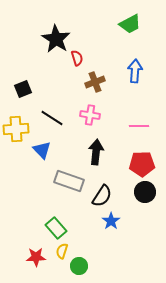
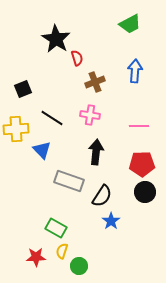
green rectangle: rotated 20 degrees counterclockwise
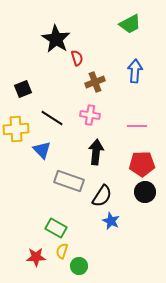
pink line: moved 2 px left
blue star: rotated 12 degrees counterclockwise
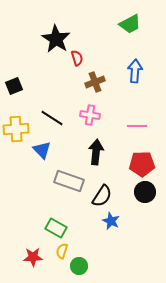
black square: moved 9 px left, 3 px up
red star: moved 3 px left
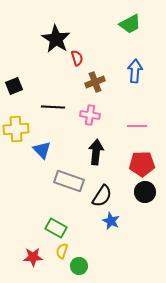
black line: moved 1 px right, 11 px up; rotated 30 degrees counterclockwise
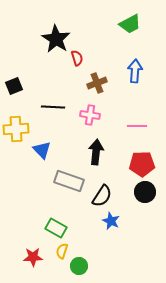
brown cross: moved 2 px right, 1 px down
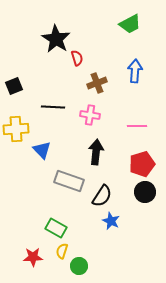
red pentagon: rotated 15 degrees counterclockwise
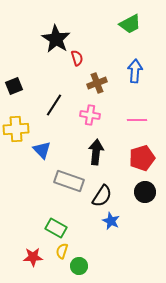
black line: moved 1 px right, 2 px up; rotated 60 degrees counterclockwise
pink line: moved 6 px up
red pentagon: moved 6 px up
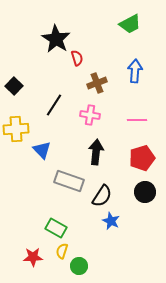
black square: rotated 24 degrees counterclockwise
